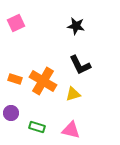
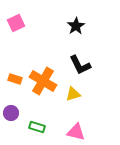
black star: rotated 30 degrees clockwise
pink triangle: moved 5 px right, 2 px down
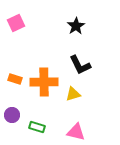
orange cross: moved 1 px right, 1 px down; rotated 32 degrees counterclockwise
purple circle: moved 1 px right, 2 px down
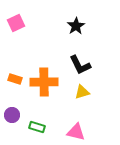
yellow triangle: moved 9 px right, 2 px up
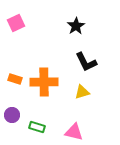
black L-shape: moved 6 px right, 3 px up
pink triangle: moved 2 px left
